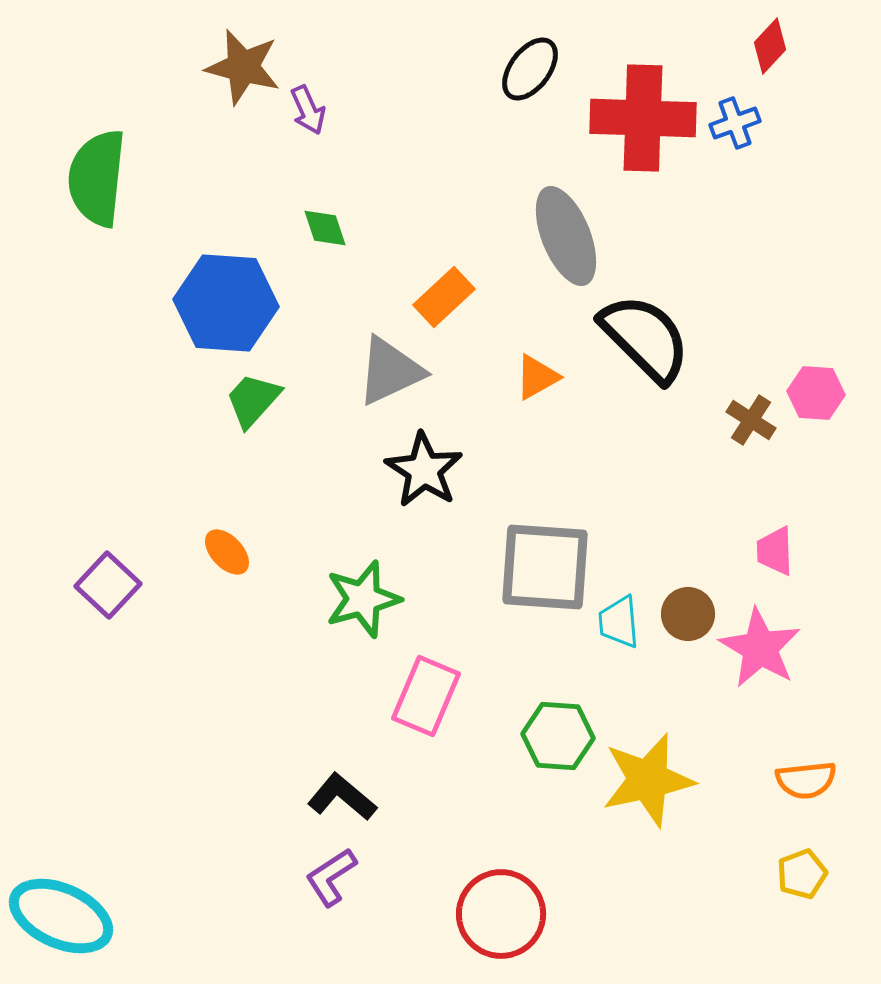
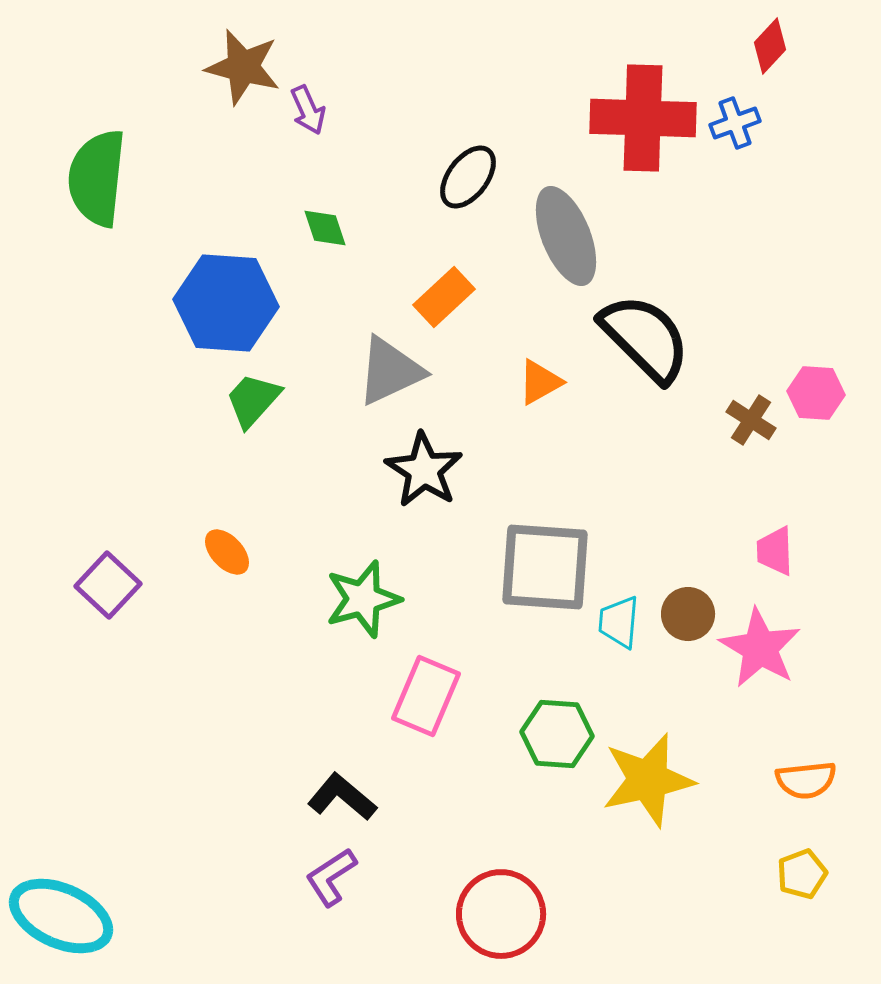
black ellipse: moved 62 px left, 108 px down
orange triangle: moved 3 px right, 5 px down
cyan trapezoid: rotated 10 degrees clockwise
green hexagon: moved 1 px left, 2 px up
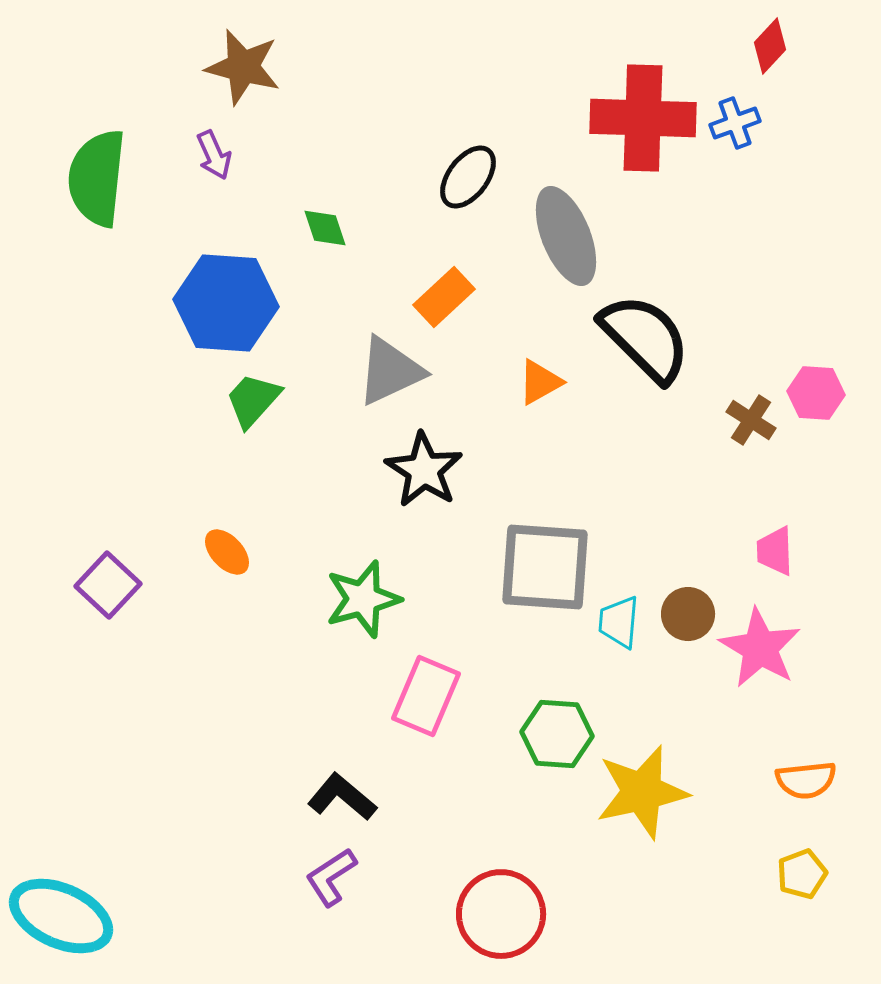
purple arrow: moved 94 px left, 45 px down
yellow star: moved 6 px left, 12 px down
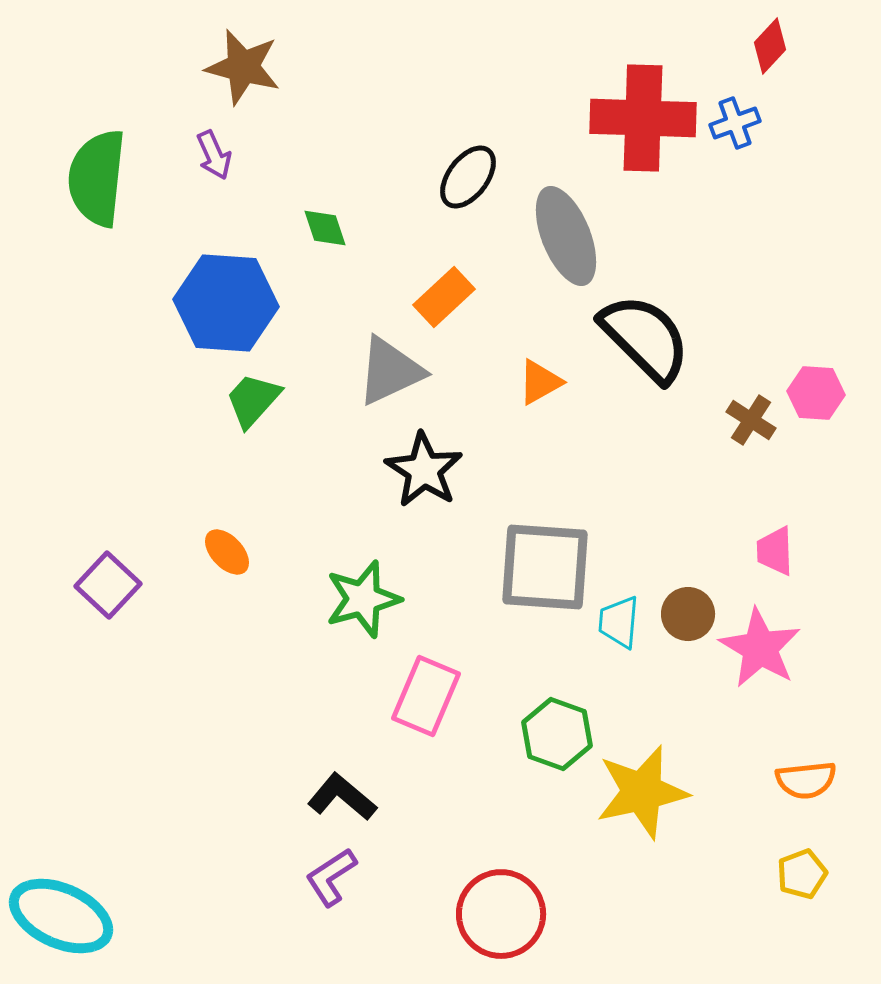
green hexagon: rotated 16 degrees clockwise
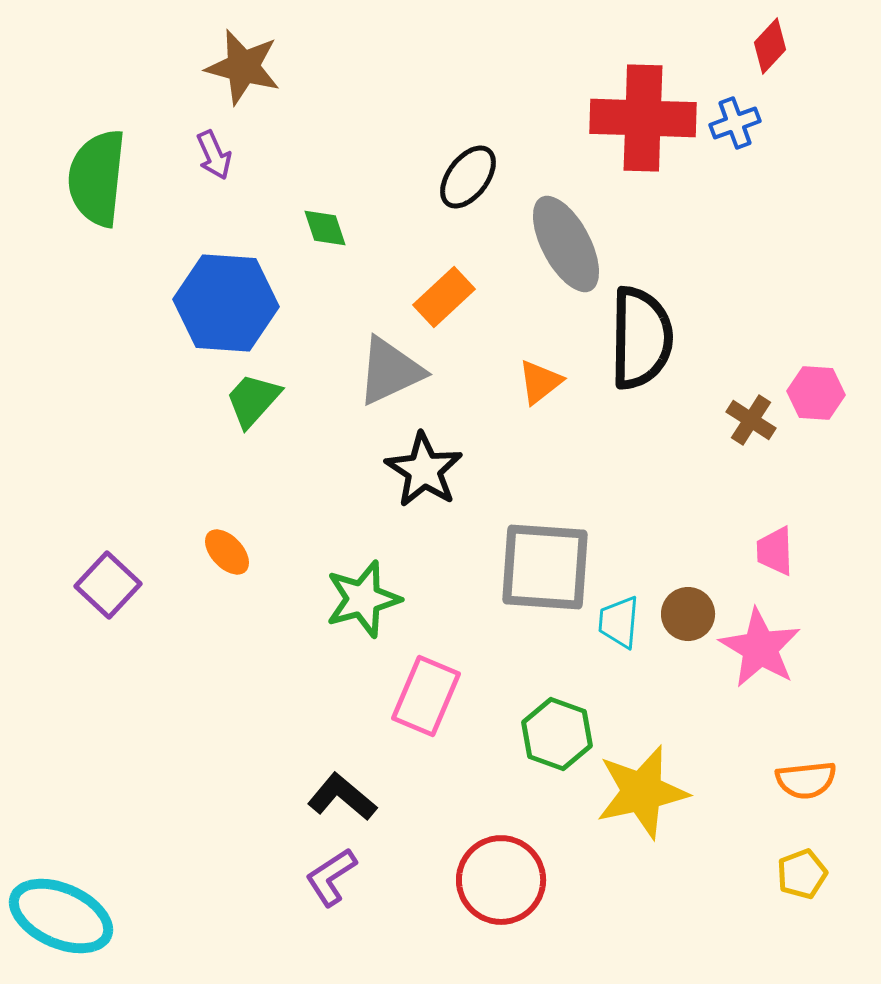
gray ellipse: moved 8 px down; rotated 6 degrees counterclockwise
black semicircle: moved 4 px left; rotated 46 degrees clockwise
orange triangle: rotated 9 degrees counterclockwise
red circle: moved 34 px up
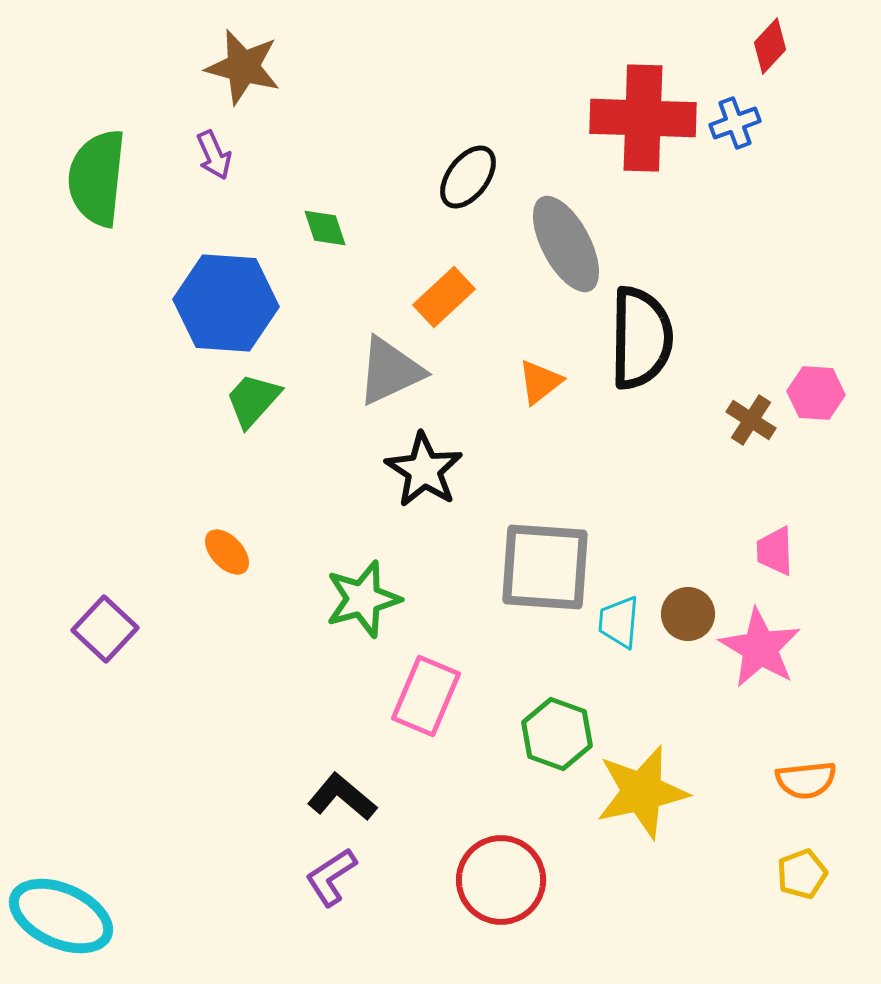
purple square: moved 3 px left, 44 px down
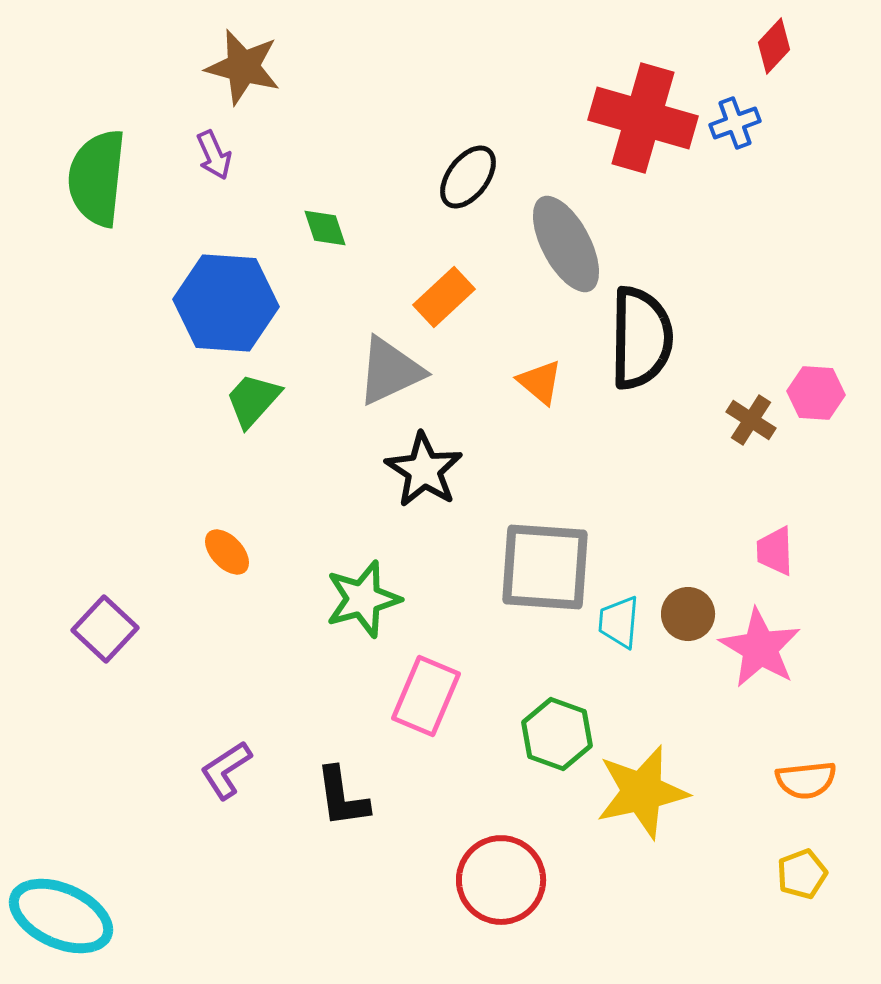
red diamond: moved 4 px right
red cross: rotated 14 degrees clockwise
orange triangle: rotated 42 degrees counterclockwise
black L-shape: rotated 138 degrees counterclockwise
purple L-shape: moved 105 px left, 107 px up
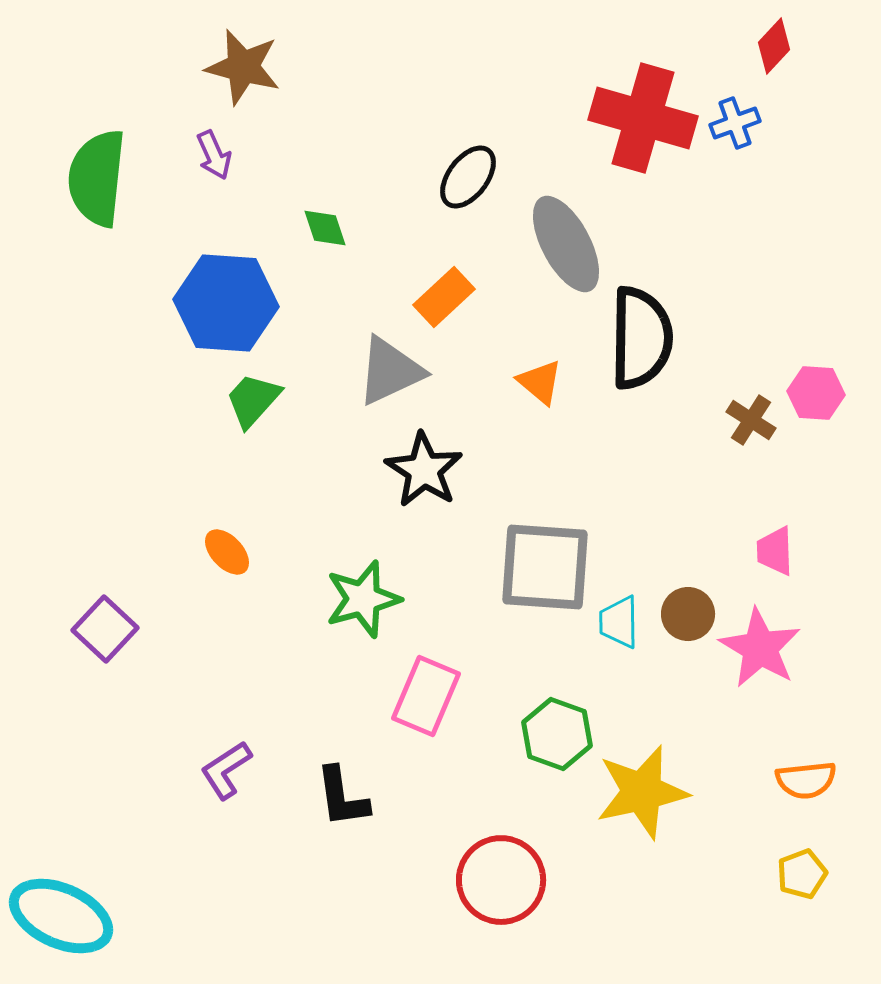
cyan trapezoid: rotated 6 degrees counterclockwise
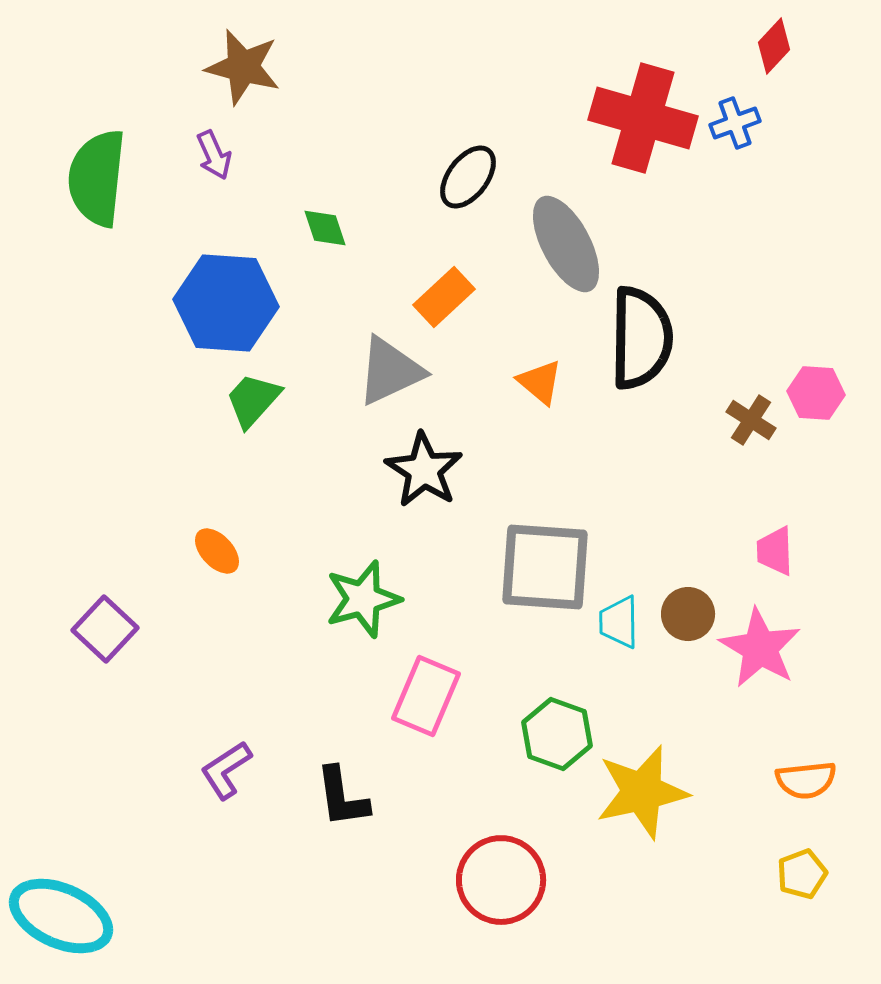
orange ellipse: moved 10 px left, 1 px up
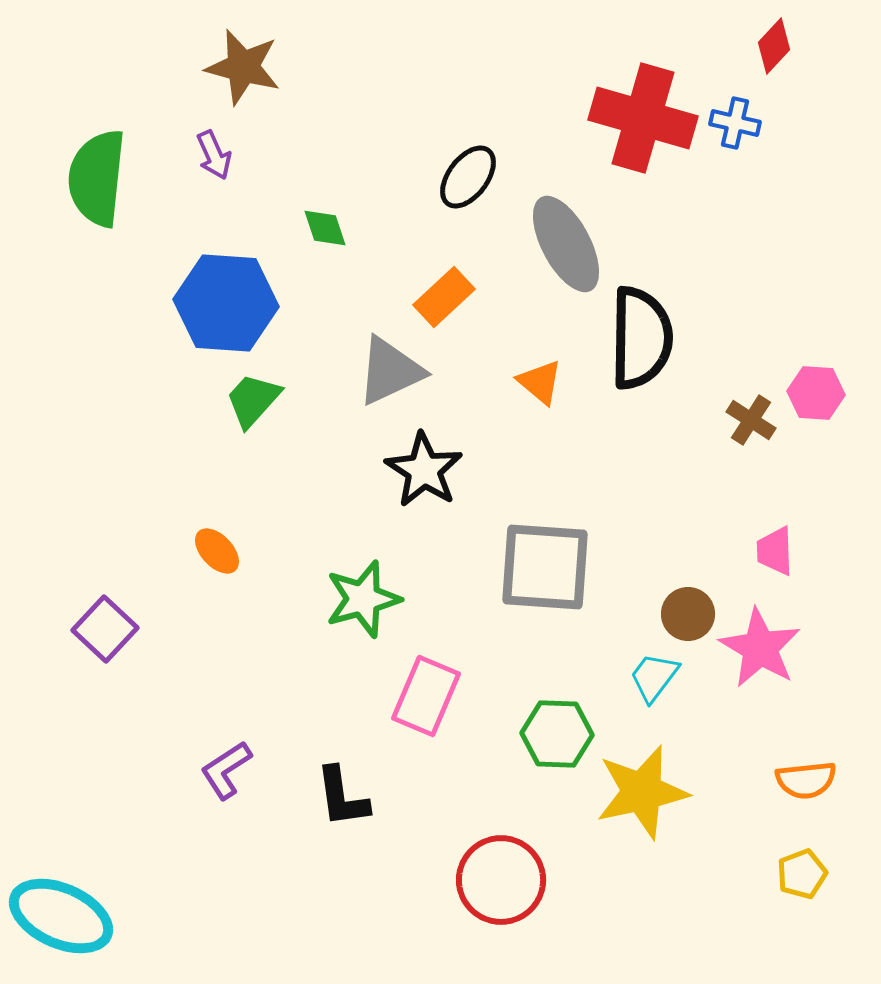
blue cross: rotated 33 degrees clockwise
cyan trapezoid: moved 35 px right, 55 px down; rotated 38 degrees clockwise
green hexagon: rotated 18 degrees counterclockwise
